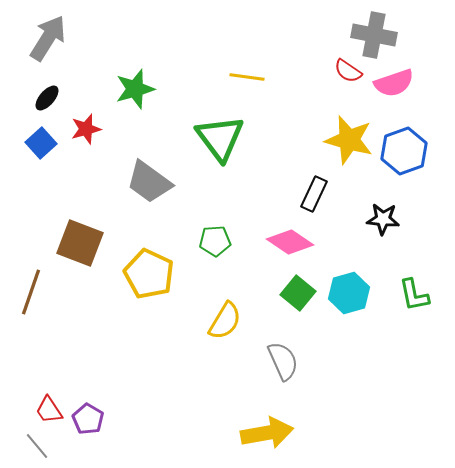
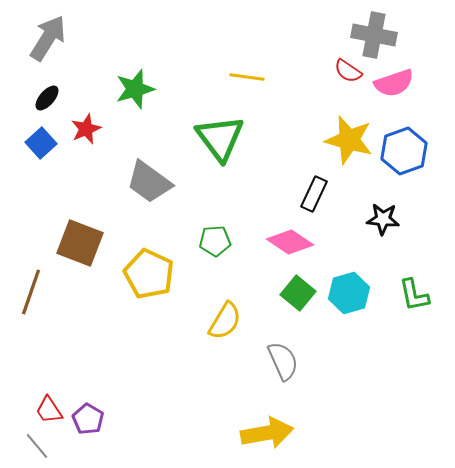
red star: rotated 8 degrees counterclockwise
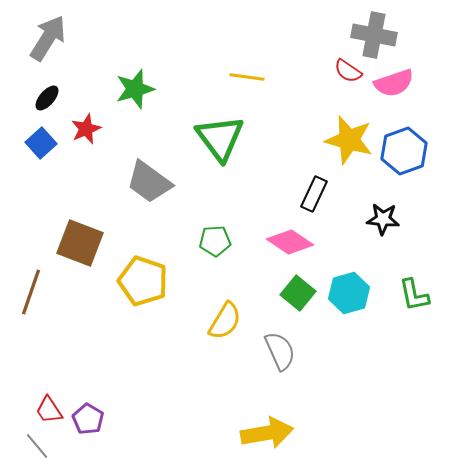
yellow pentagon: moved 6 px left, 7 px down; rotated 6 degrees counterclockwise
gray semicircle: moved 3 px left, 10 px up
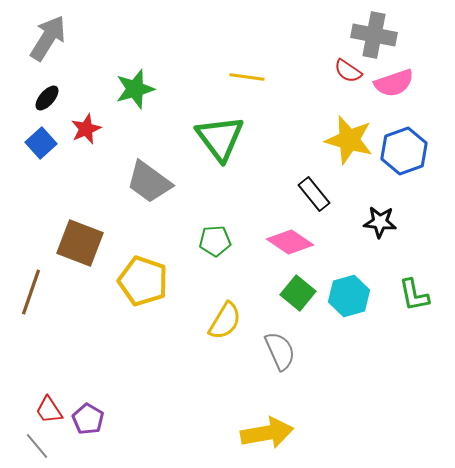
black rectangle: rotated 64 degrees counterclockwise
black star: moved 3 px left, 3 px down
cyan hexagon: moved 3 px down
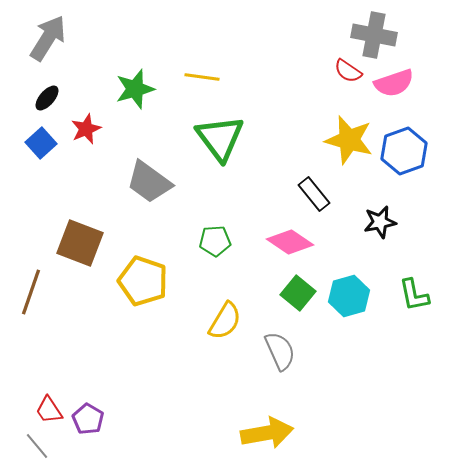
yellow line: moved 45 px left
black star: rotated 16 degrees counterclockwise
